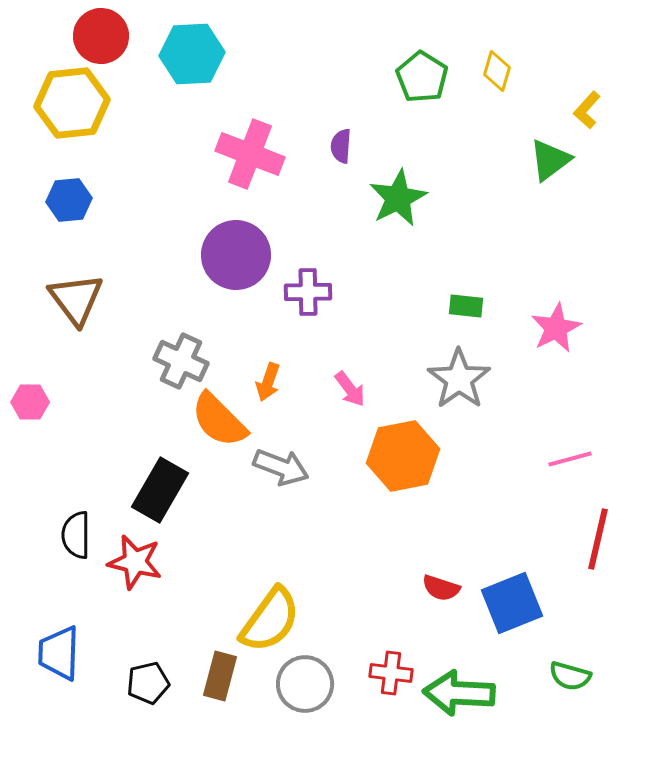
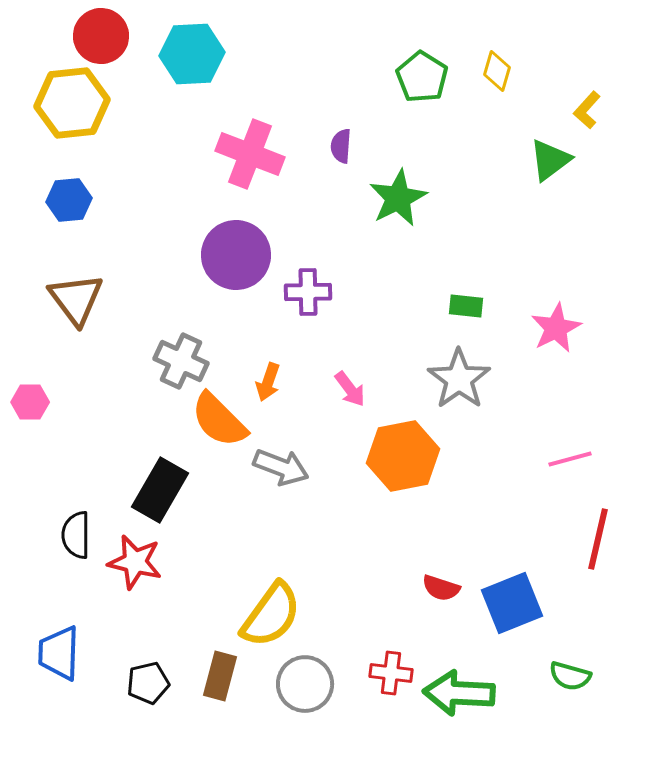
yellow semicircle: moved 1 px right, 5 px up
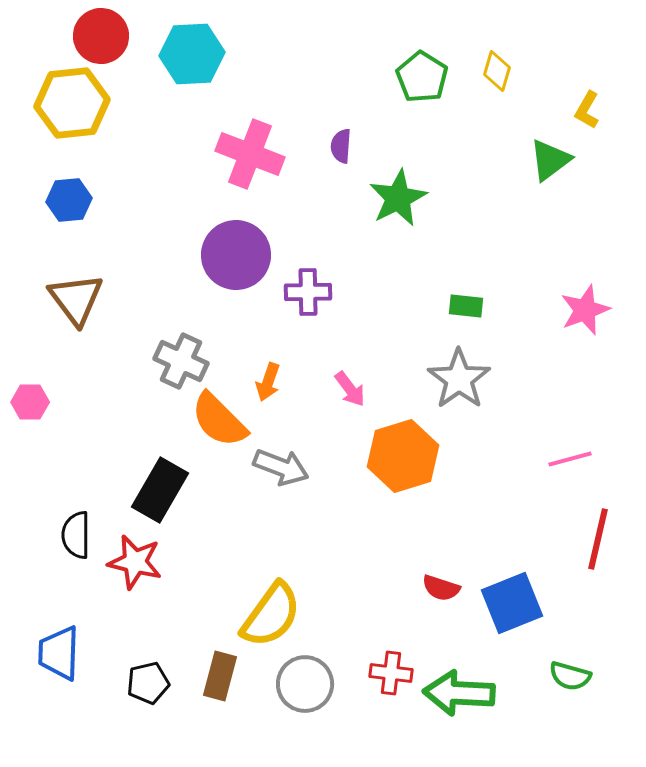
yellow L-shape: rotated 12 degrees counterclockwise
pink star: moved 29 px right, 18 px up; rotated 6 degrees clockwise
orange hexagon: rotated 6 degrees counterclockwise
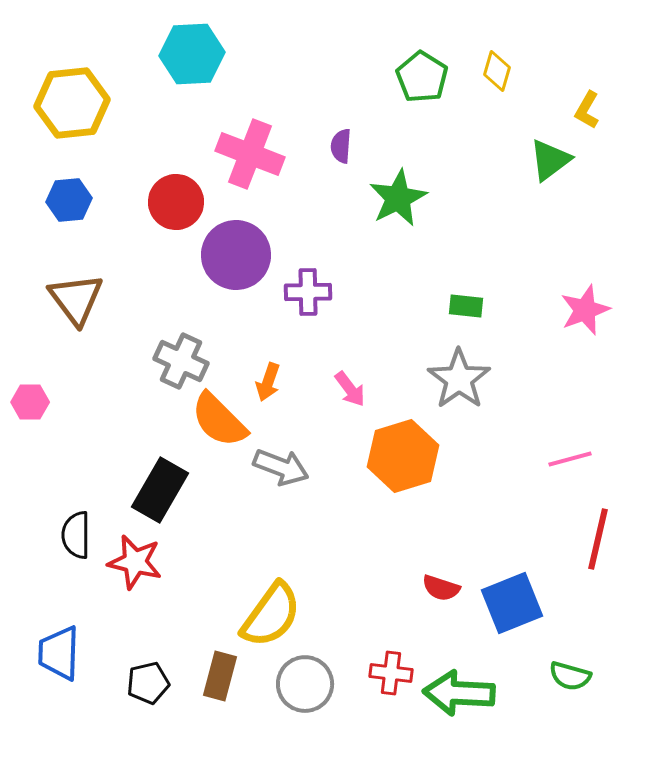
red circle: moved 75 px right, 166 px down
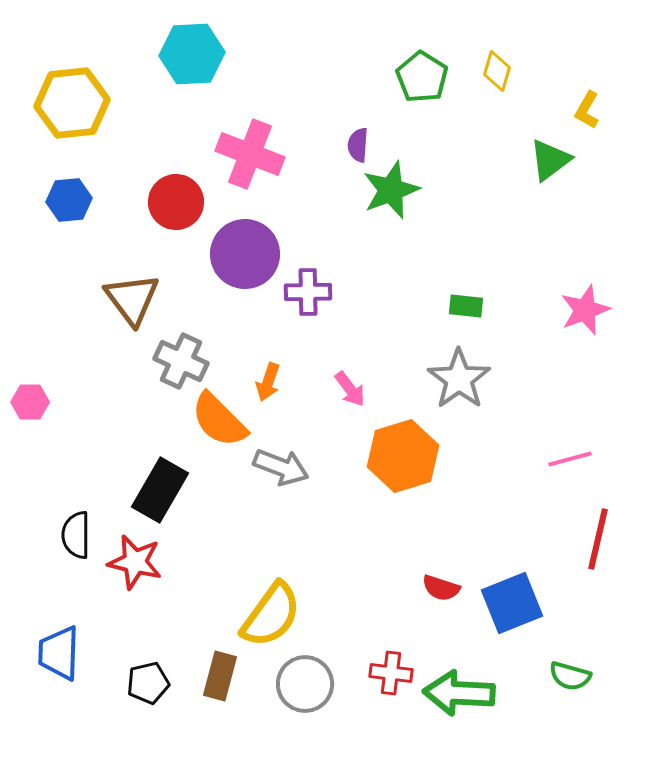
purple semicircle: moved 17 px right, 1 px up
green star: moved 7 px left, 8 px up; rotated 6 degrees clockwise
purple circle: moved 9 px right, 1 px up
brown triangle: moved 56 px right
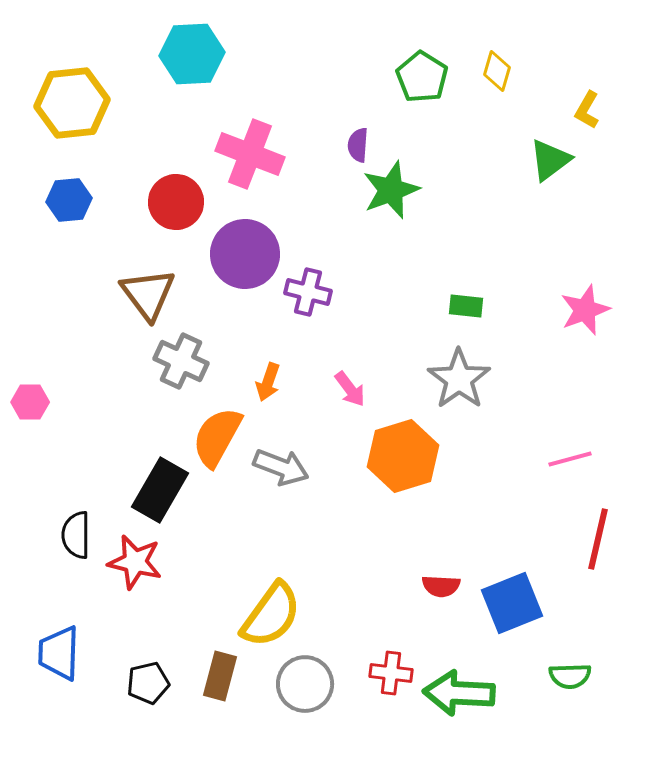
purple cross: rotated 15 degrees clockwise
brown triangle: moved 16 px right, 5 px up
orange semicircle: moved 2 px left, 17 px down; rotated 74 degrees clockwise
red semicircle: moved 2 px up; rotated 15 degrees counterclockwise
green semicircle: rotated 18 degrees counterclockwise
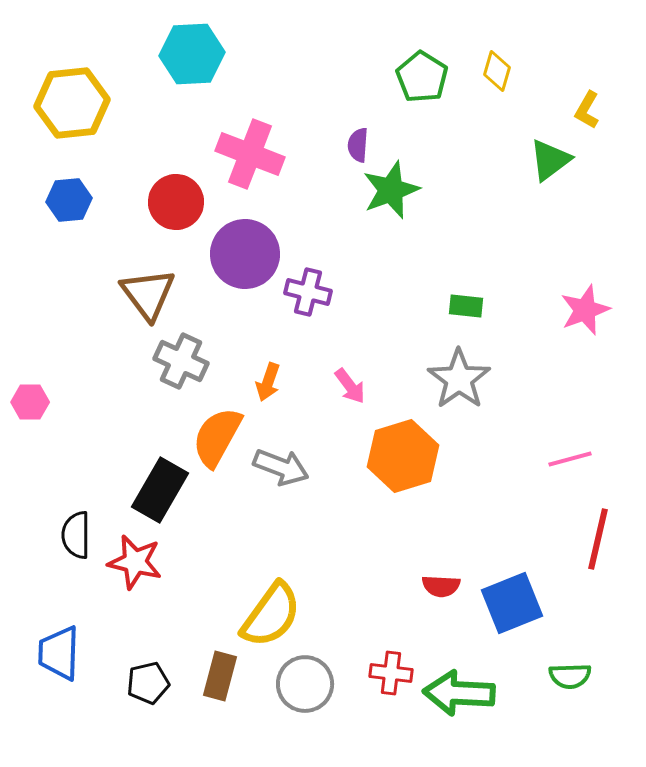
pink arrow: moved 3 px up
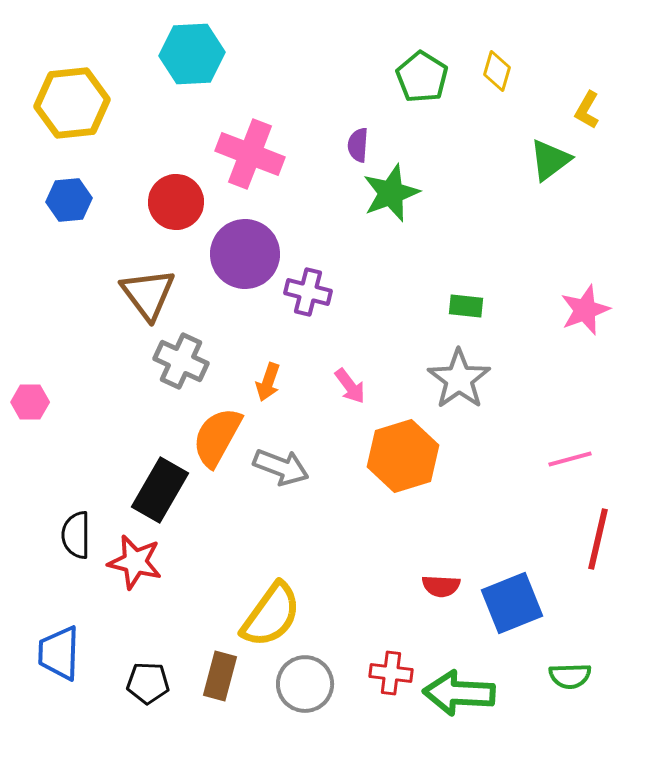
green star: moved 3 px down
black pentagon: rotated 15 degrees clockwise
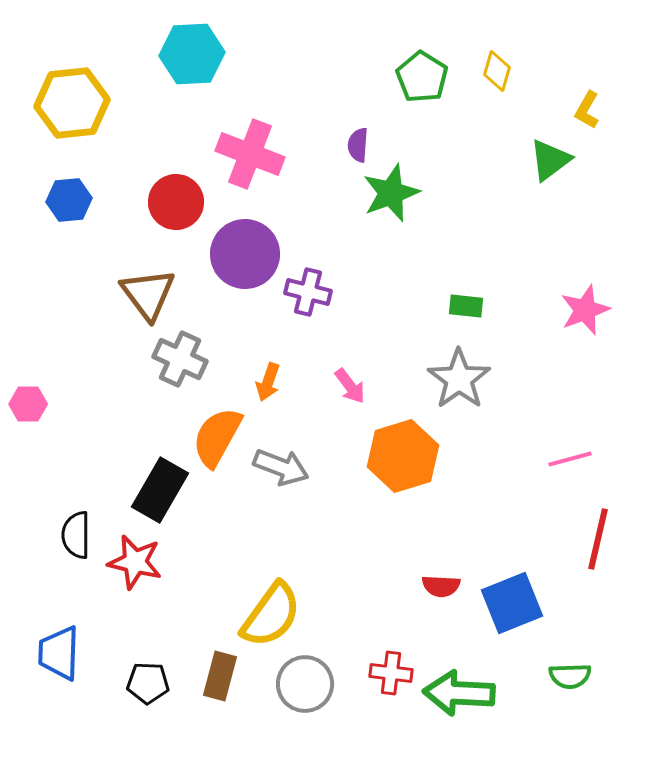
gray cross: moved 1 px left, 2 px up
pink hexagon: moved 2 px left, 2 px down
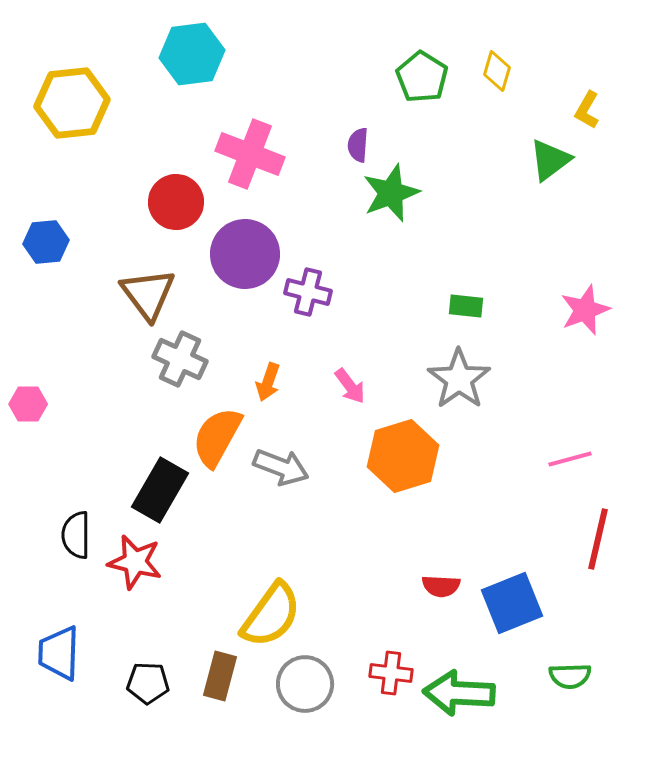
cyan hexagon: rotated 4 degrees counterclockwise
blue hexagon: moved 23 px left, 42 px down
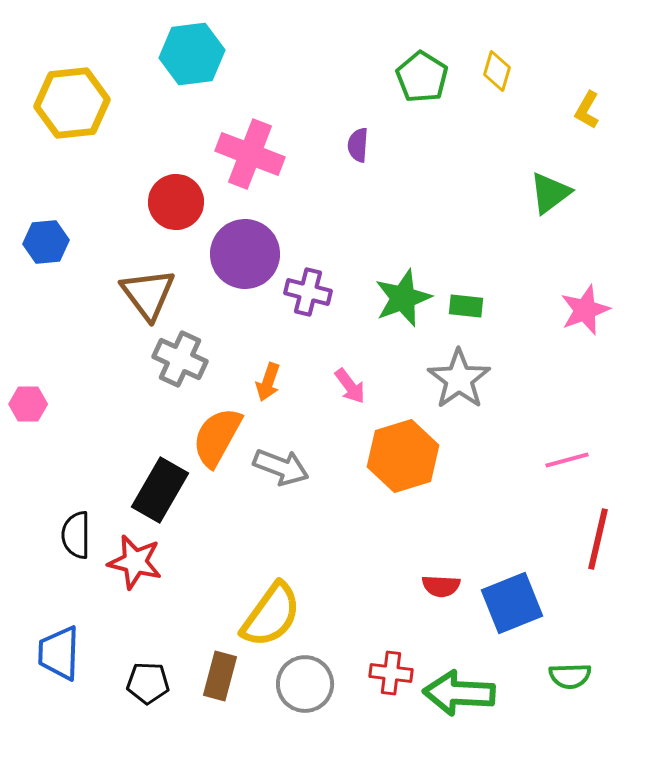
green triangle: moved 33 px down
green star: moved 12 px right, 105 px down
pink line: moved 3 px left, 1 px down
